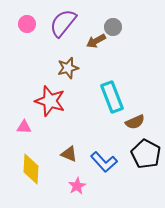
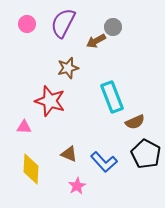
purple semicircle: rotated 12 degrees counterclockwise
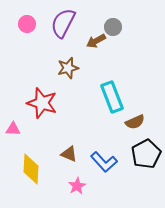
red star: moved 8 px left, 2 px down
pink triangle: moved 11 px left, 2 px down
black pentagon: rotated 16 degrees clockwise
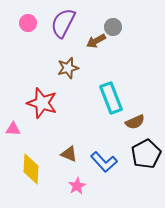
pink circle: moved 1 px right, 1 px up
cyan rectangle: moved 1 px left, 1 px down
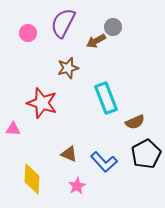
pink circle: moved 10 px down
cyan rectangle: moved 5 px left
yellow diamond: moved 1 px right, 10 px down
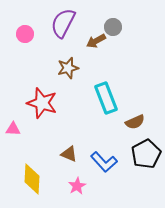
pink circle: moved 3 px left, 1 px down
